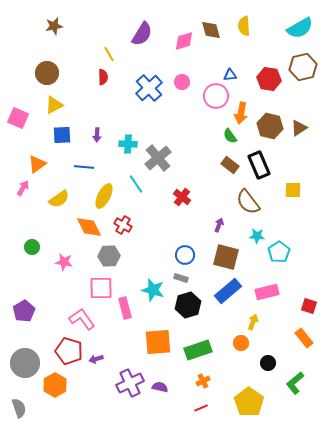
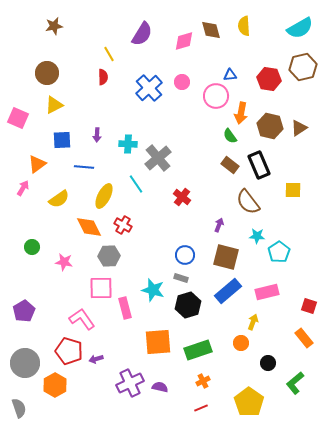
blue square at (62, 135): moved 5 px down
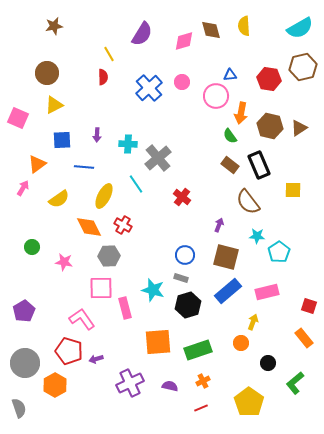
purple semicircle at (160, 387): moved 10 px right, 1 px up
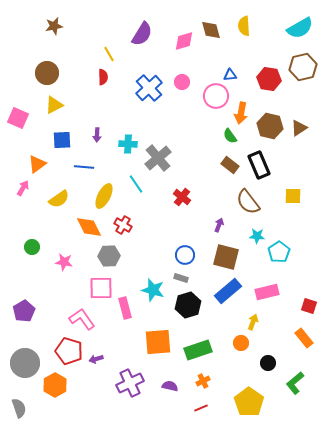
yellow square at (293, 190): moved 6 px down
